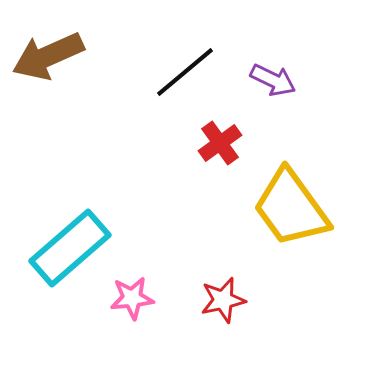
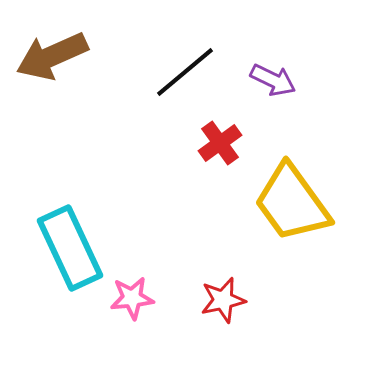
brown arrow: moved 4 px right
yellow trapezoid: moved 1 px right, 5 px up
cyan rectangle: rotated 74 degrees counterclockwise
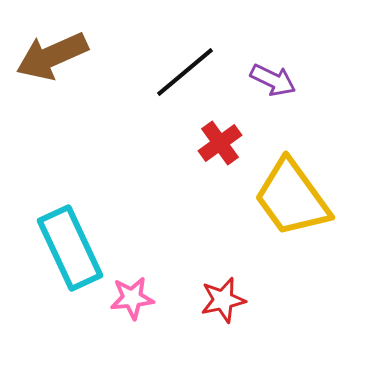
yellow trapezoid: moved 5 px up
